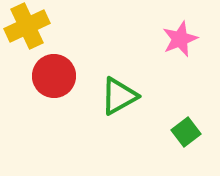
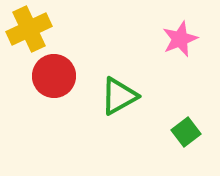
yellow cross: moved 2 px right, 3 px down
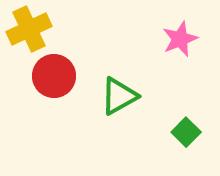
green square: rotated 8 degrees counterclockwise
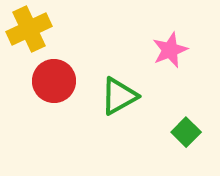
pink star: moved 10 px left, 11 px down
red circle: moved 5 px down
